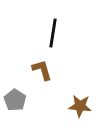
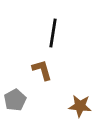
gray pentagon: rotated 10 degrees clockwise
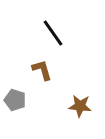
black line: rotated 44 degrees counterclockwise
gray pentagon: rotated 25 degrees counterclockwise
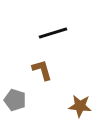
black line: rotated 72 degrees counterclockwise
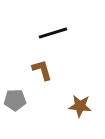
gray pentagon: rotated 20 degrees counterclockwise
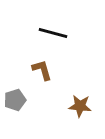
black line: rotated 32 degrees clockwise
gray pentagon: rotated 15 degrees counterclockwise
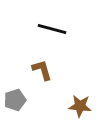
black line: moved 1 px left, 4 px up
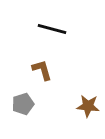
gray pentagon: moved 8 px right, 4 px down
brown star: moved 8 px right
